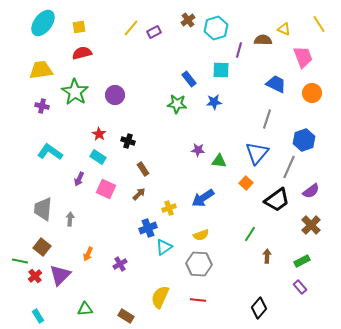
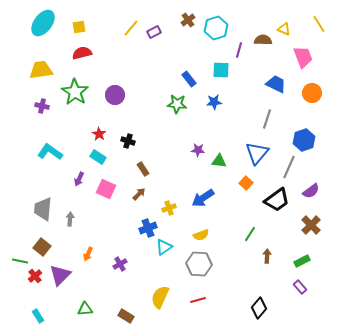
red line at (198, 300): rotated 21 degrees counterclockwise
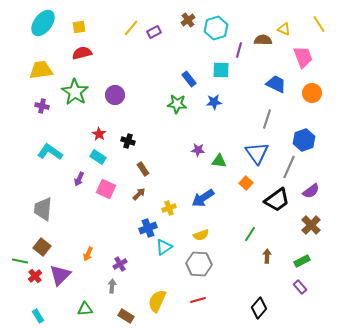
blue triangle at (257, 153): rotated 15 degrees counterclockwise
gray arrow at (70, 219): moved 42 px right, 67 px down
yellow semicircle at (160, 297): moved 3 px left, 4 px down
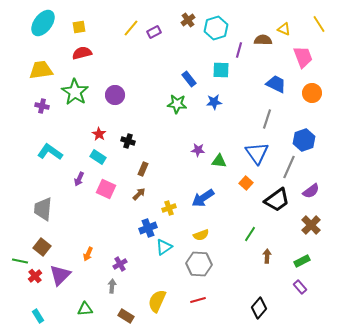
brown rectangle at (143, 169): rotated 56 degrees clockwise
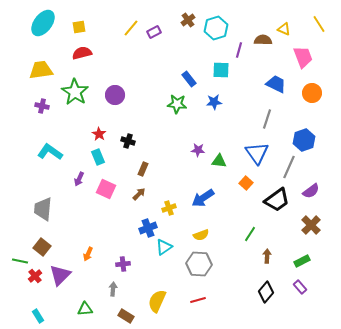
cyan rectangle at (98, 157): rotated 35 degrees clockwise
purple cross at (120, 264): moved 3 px right; rotated 24 degrees clockwise
gray arrow at (112, 286): moved 1 px right, 3 px down
black diamond at (259, 308): moved 7 px right, 16 px up
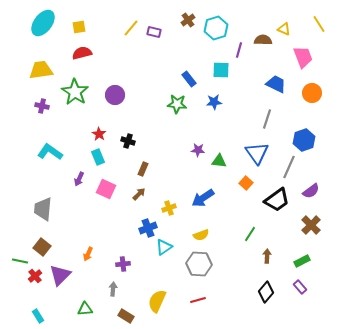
purple rectangle at (154, 32): rotated 40 degrees clockwise
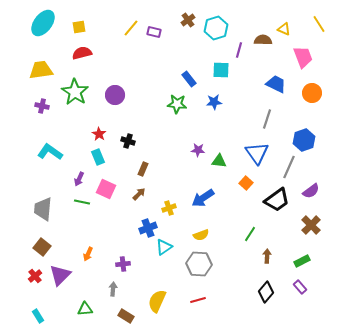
green line at (20, 261): moved 62 px right, 59 px up
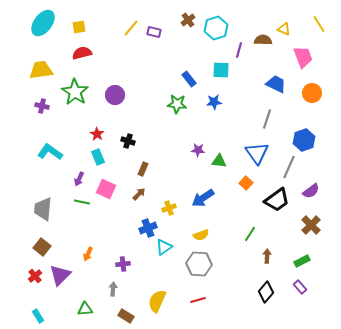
red star at (99, 134): moved 2 px left
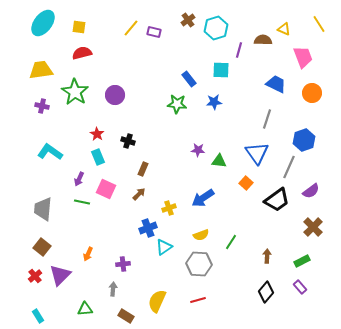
yellow square at (79, 27): rotated 16 degrees clockwise
brown cross at (311, 225): moved 2 px right, 2 px down
green line at (250, 234): moved 19 px left, 8 px down
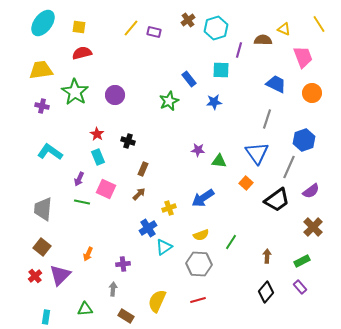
green star at (177, 104): moved 8 px left, 3 px up; rotated 30 degrees counterclockwise
blue cross at (148, 228): rotated 12 degrees counterclockwise
cyan rectangle at (38, 316): moved 8 px right, 1 px down; rotated 40 degrees clockwise
